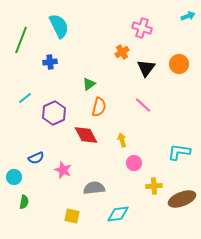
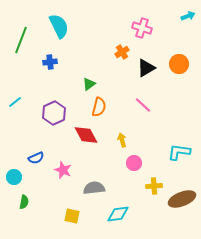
black triangle: rotated 24 degrees clockwise
cyan line: moved 10 px left, 4 px down
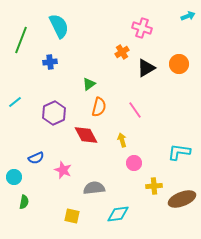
pink line: moved 8 px left, 5 px down; rotated 12 degrees clockwise
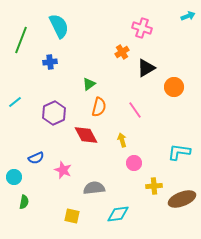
orange circle: moved 5 px left, 23 px down
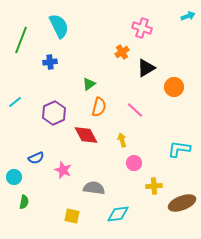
pink line: rotated 12 degrees counterclockwise
cyan L-shape: moved 3 px up
gray semicircle: rotated 15 degrees clockwise
brown ellipse: moved 4 px down
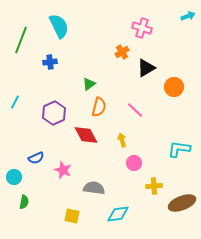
cyan line: rotated 24 degrees counterclockwise
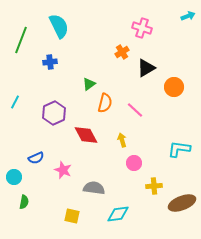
orange semicircle: moved 6 px right, 4 px up
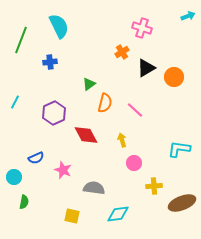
orange circle: moved 10 px up
